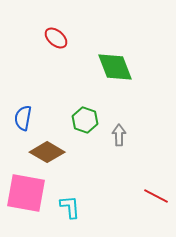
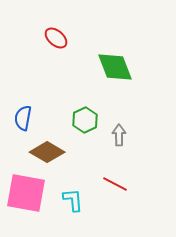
green hexagon: rotated 15 degrees clockwise
red line: moved 41 px left, 12 px up
cyan L-shape: moved 3 px right, 7 px up
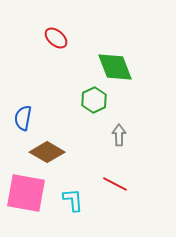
green hexagon: moved 9 px right, 20 px up
